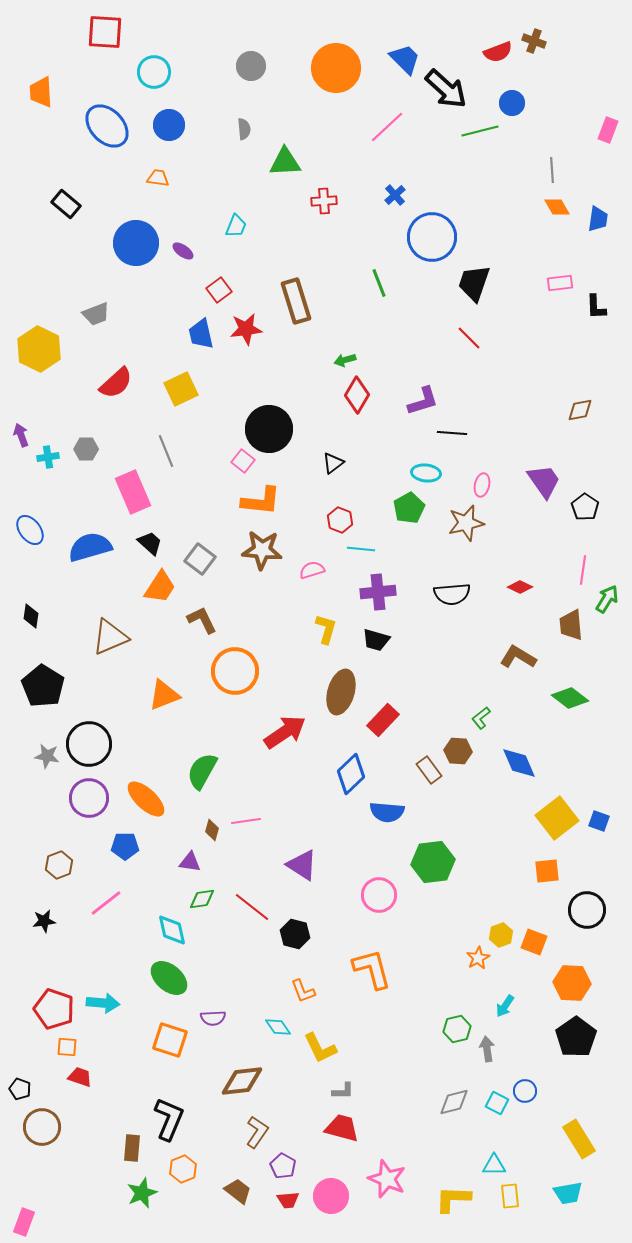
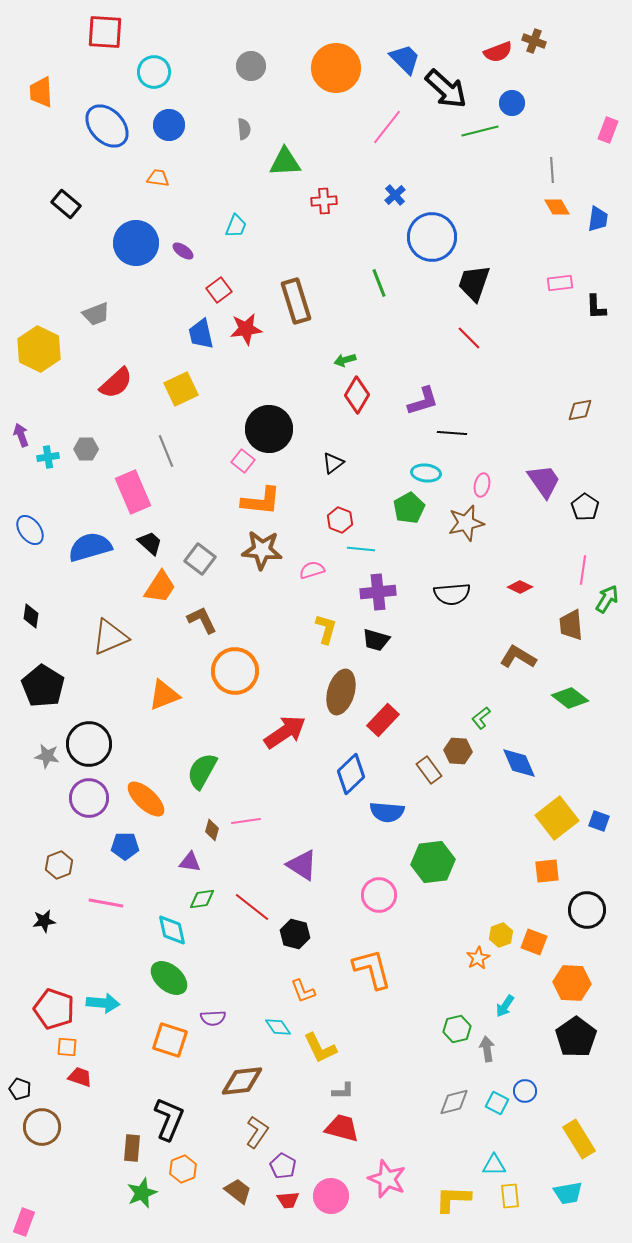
pink line at (387, 127): rotated 9 degrees counterclockwise
pink line at (106, 903): rotated 48 degrees clockwise
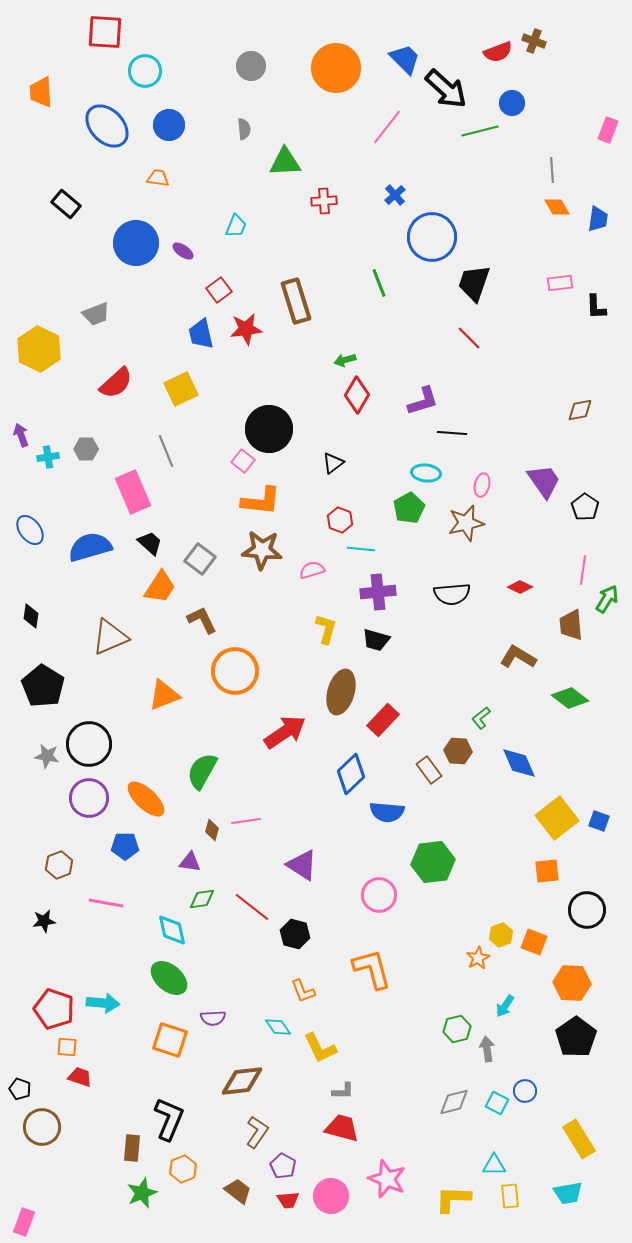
cyan circle at (154, 72): moved 9 px left, 1 px up
